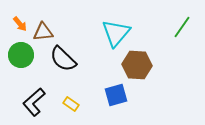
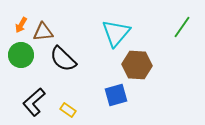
orange arrow: moved 1 px right, 1 px down; rotated 70 degrees clockwise
yellow rectangle: moved 3 px left, 6 px down
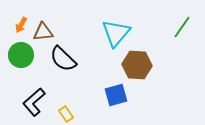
yellow rectangle: moved 2 px left, 4 px down; rotated 21 degrees clockwise
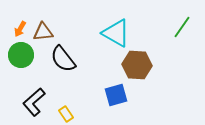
orange arrow: moved 1 px left, 4 px down
cyan triangle: rotated 40 degrees counterclockwise
black semicircle: rotated 8 degrees clockwise
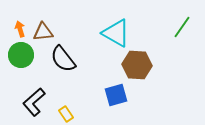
orange arrow: rotated 133 degrees clockwise
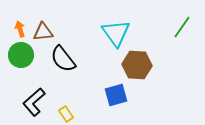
cyan triangle: rotated 24 degrees clockwise
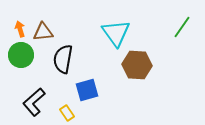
black semicircle: rotated 48 degrees clockwise
blue square: moved 29 px left, 5 px up
yellow rectangle: moved 1 px right, 1 px up
